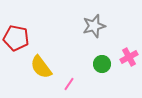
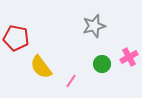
pink line: moved 2 px right, 3 px up
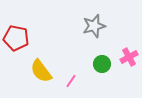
yellow semicircle: moved 4 px down
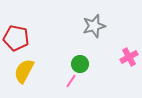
green circle: moved 22 px left
yellow semicircle: moved 17 px left; rotated 65 degrees clockwise
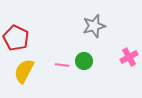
red pentagon: rotated 15 degrees clockwise
green circle: moved 4 px right, 3 px up
pink line: moved 9 px left, 16 px up; rotated 64 degrees clockwise
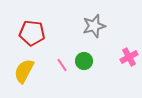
red pentagon: moved 16 px right, 5 px up; rotated 20 degrees counterclockwise
pink line: rotated 48 degrees clockwise
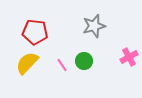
red pentagon: moved 3 px right, 1 px up
yellow semicircle: moved 3 px right, 8 px up; rotated 15 degrees clockwise
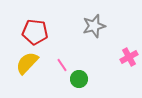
green circle: moved 5 px left, 18 px down
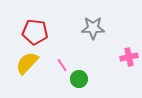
gray star: moved 1 px left, 2 px down; rotated 15 degrees clockwise
pink cross: rotated 18 degrees clockwise
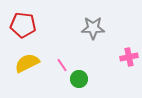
red pentagon: moved 12 px left, 7 px up
yellow semicircle: rotated 20 degrees clockwise
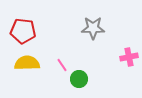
red pentagon: moved 6 px down
yellow semicircle: rotated 25 degrees clockwise
